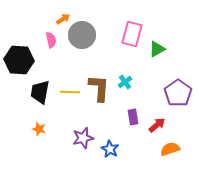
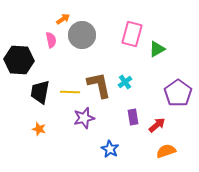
brown L-shape: moved 3 px up; rotated 16 degrees counterclockwise
purple star: moved 1 px right, 20 px up
orange semicircle: moved 4 px left, 2 px down
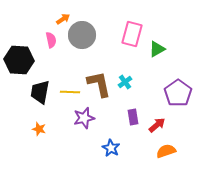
brown L-shape: moved 1 px up
blue star: moved 1 px right, 1 px up
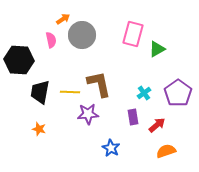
pink rectangle: moved 1 px right
cyan cross: moved 19 px right, 11 px down
purple star: moved 4 px right, 4 px up; rotated 10 degrees clockwise
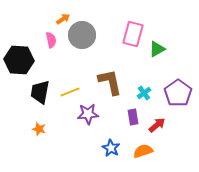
brown L-shape: moved 11 px right, 2 px up
yellow line: rotated 24 degrees counterclockwise
orange semicircle: moved 23 px left
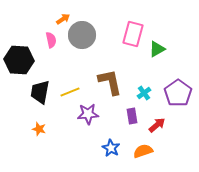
purple rectangle: moved 1 px left, 1 px up
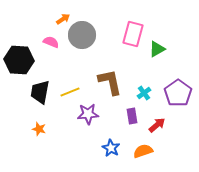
pink semicircle: moved 2 px down; rotated 56 degrees counterclockwise
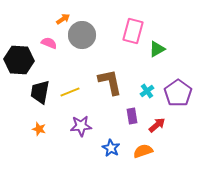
pink rectangle: moved 3 px up
pink semicircle: moved 2 px left, 1 px down
cyan cross: moved 3 px right, 2 px up
purple star: moved 7 px left, 12 px down
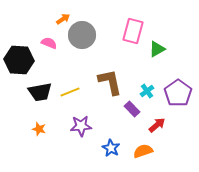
black trapezoid: rotated 110 degrees counterclockwise
purple rectangle: moved 7 px up; rotated 35 degrees counterclockwise
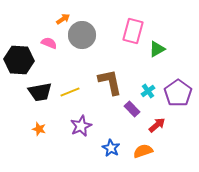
cyan cross: moved 1 px right
purple star: rotated 20 degrees counterclockwise
